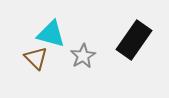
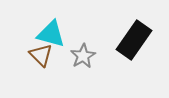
brown triangle: moved 5 px right, 3 px up
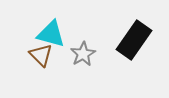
gray star: moved 2 px up
